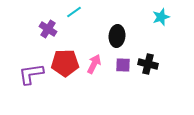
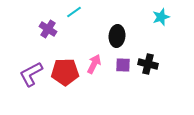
red pentagon: moved 9 px down
purple L-shape: rotated 20 degrees counterclockwise
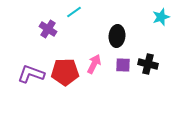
purple L-shape: rotated 48 degrees clockwise
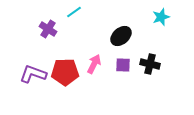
black ellipse: moved 4 px right; rotated 45 degrees clockwise
black cross: moved 2 px right
purple L-shape: moved 2 px right
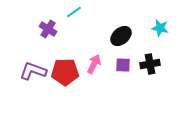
cyan star: moved 1 px left, 11 px down; rotated 30 degrees clockwise
black cross: rotated 24 degrees counterclockwise
purple L-shape: moved 3 px up
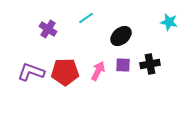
cyan line: moved 12 px right, 6 px down
cyan star: moved 9 px right, 6 px up
pink arrow: moved 4 px right, 7 px down
purple L-shape: moved 2 px left, 1 px down
